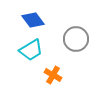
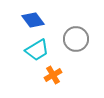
cyan trapezoid: moved 6 px right
orange cross: rotated 30 degrees clockwise
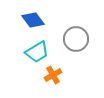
cyan trapezoid: moved 2 px down
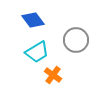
gray circle: moved 1 px down
orange cross: rotated 24 degrees counterclockwise
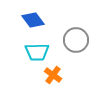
cyan trapezoid: rotated 30 degrees clockwise
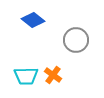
blue diamond: rotated 15 degrees counterclockwise
cyan trapezoid: moved 11 px left, 24 px down
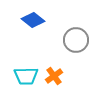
orange cross: moved 1 px right, 1 px down; rotated 18 degrees clockwise
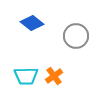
blue diamond: moved 1 px left, 3 px down
gray circle: moved 4 px up
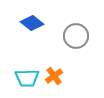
cyan trapezoid: moved 1 px right, 2 px down
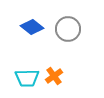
blue diamond: moved 4 px down
gray circle: moved 8 px left, 7 px up
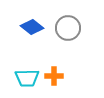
gray circle: moved 1 px up
orange cross: rotated 36 degrees clockwise
